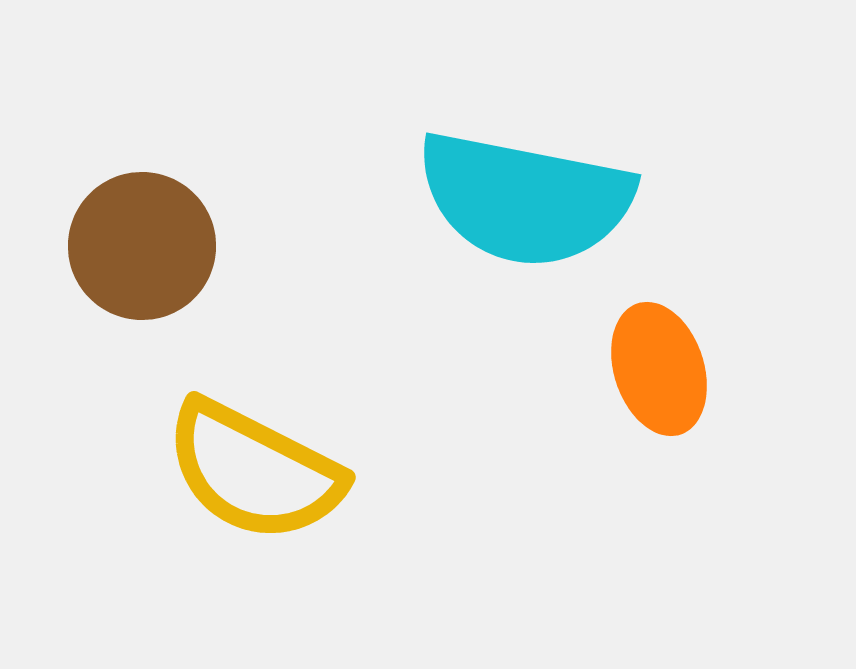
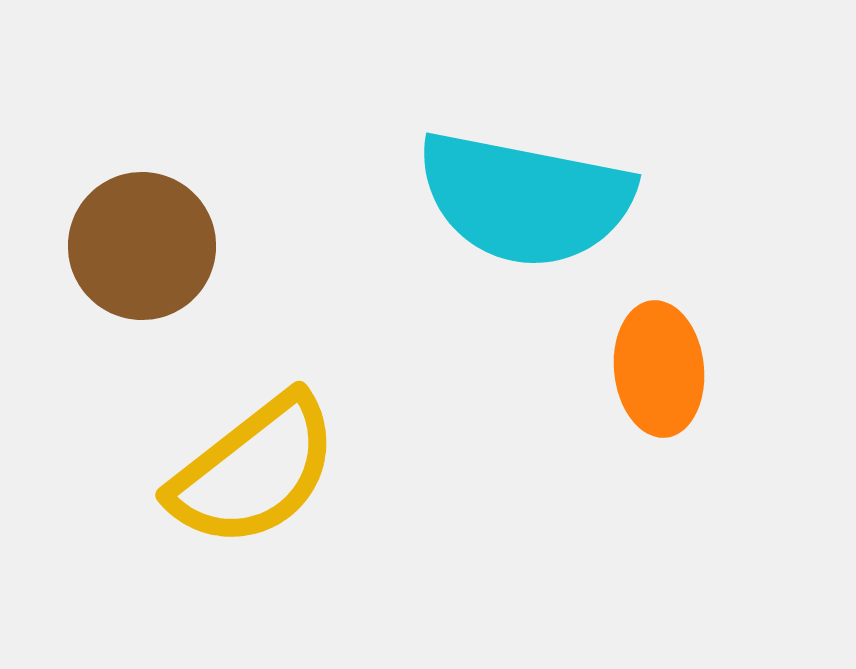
orange ellipse: rotated 12 degrees clockwise
yellow semicircle: rotated 65 degrees counterclockwise
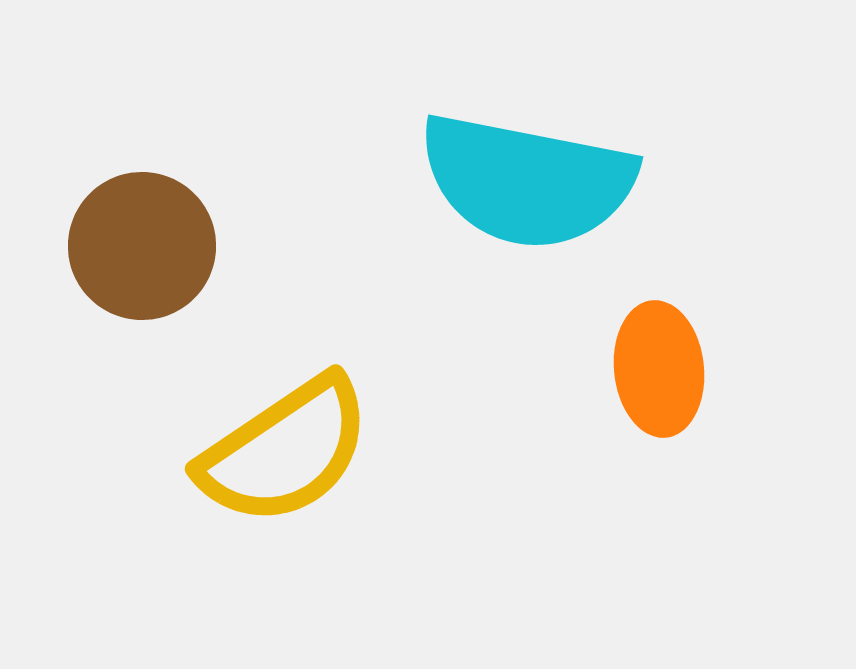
cyan semicircle: moved 2 px right, 18 px up
yellow semicircle: moved 31 px right, 20 px up; rotated 4 degrees clockwise
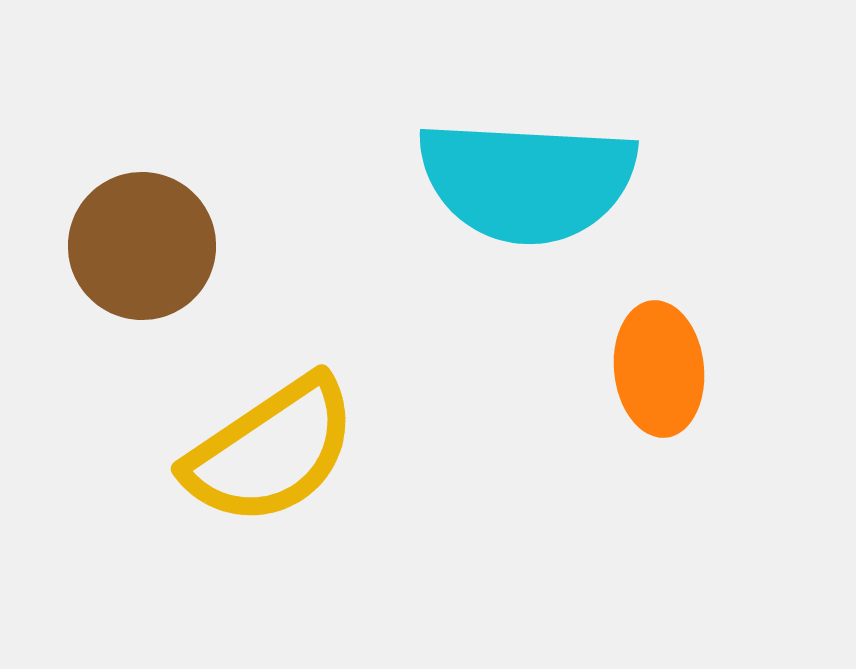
cyan semicircle: rotated 8 degrees counterclockwise
yellow semicircle: moved 14 px left
